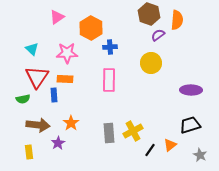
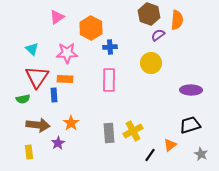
black line: moved 5 px down
gray star: moved 1 px right, 1 px up
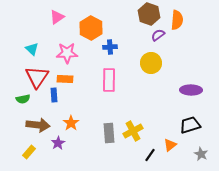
yellow rectangle: rotated 48 degrees clockwise
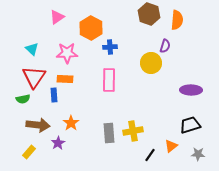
purple semicircle: moved 7 px right, 11 px down; rotated 144 degrees clockwise
red triangle: moved 3 px left
yellow cross: rotated 18 degrees clockwise
orange triangle: moved 1 px right, 1 px down
gray star: moved 3 px left; rotated 24 degrees counterclockwise
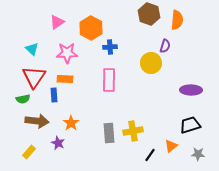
pink triangle: moved 5 px down
brown arrow: moved 1 px left, 4 px up
purple star: rotated 16 degrees counterclockwise
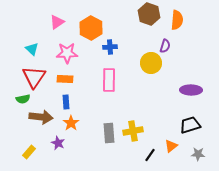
blue rectangle: moved 12 px right, 7 px down
brown arrow: moved 4 px right, 4 px up
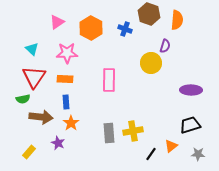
blue cross: moved 15 px right, 18 px up; rotated 24 degrees clockwise
black line: moved 1 px right, 1 px up
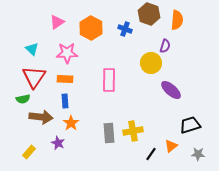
purple ellipse: moved 20 px left; rotated 40 degrees clockwise
blue rectangle: moved 1 px left, 1 px up
